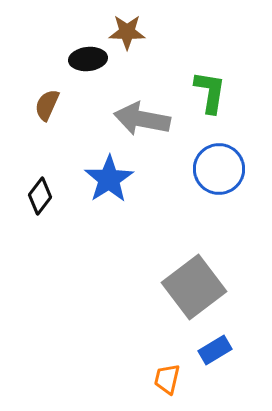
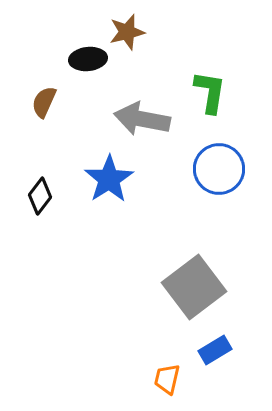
brown star: rotated 15 degrees counterclockwise
brown semicircle: moved 3 px left, 3 px up
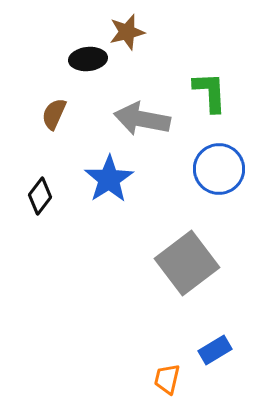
green L-shape: rotated 12 degrees counterclockwise
brown semicircle: moved 10 px right, 12 px down
gray square: moved 7 px left, 24 px up
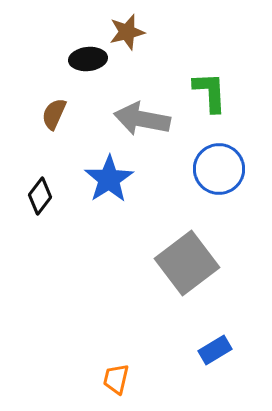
orange trapezoid: moved 51 px left
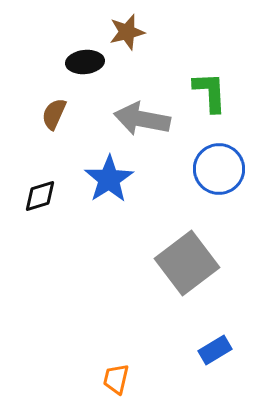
black ellipse: moved 3 px left, 3 px down
black diamond: rotated 36 degrees clockwise
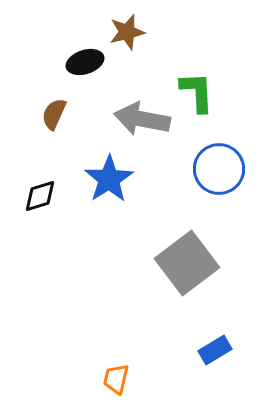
black ellipse: rotated 12 degrees counterclockwise
green L-shape: moved 13 px left
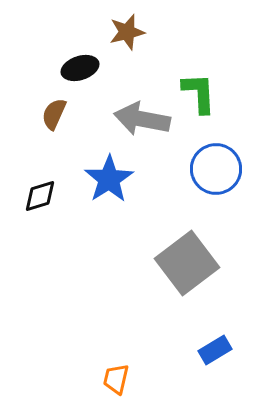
black ellipse: moved 5 px left, 6 px down
green L-shape: moved 2 px right, 1 px down
blue circle: moved 3 px left
